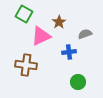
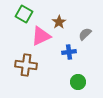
gray semicircle: rotated 24 degrees counterclockwise
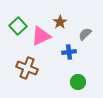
green square: moved 6 px left, 12 px down; rotated 18 degrees clockwise
brown star: moved 1 px right
brown cross: moved 1 px right, 3 px down; rotated 15 degrees clockwise
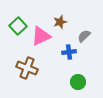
brown star: rotated 16 degrees clockwise
gray semicircle: moved 1 px left, 2 px down
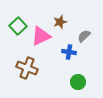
blue cross: rotated 16 degrees clockwise
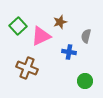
gray semicircle: moved 2 px right; rotated 32 degrees counterclockwise
green circle: moved 7 px right, 1 px up
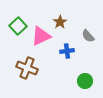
brown star: rotated 16 degrees counterclockwise
gray semicircle: moved 2 px right; rotated 56 degrees counterclockwise
blue cross: moved 2 px left, 1 px up; rotated 16 degrees counterclockwise
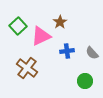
gray semicircle: moved 4 px right, 17 px down
brown cross: rotated 15 degrees clockwise
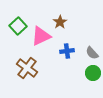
green circle: moved 8 px right, 8 px up
